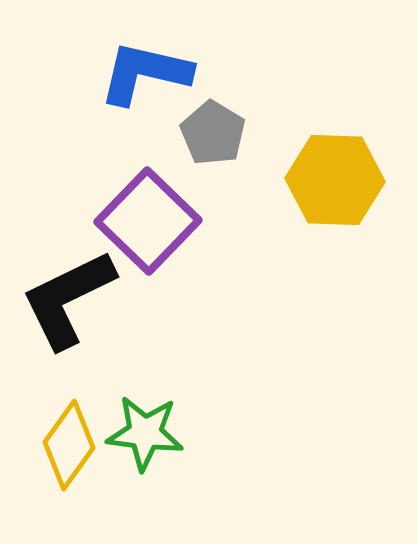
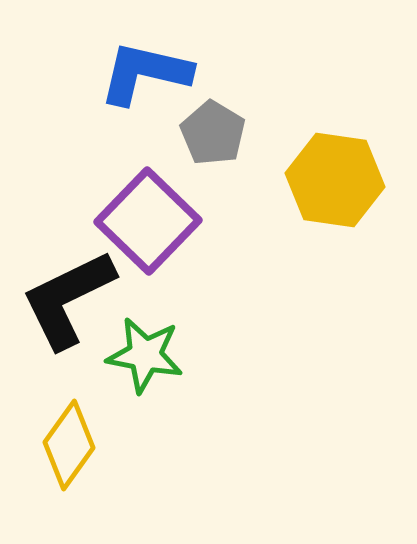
yellow hexagon: rotated 6 degrees clockwise
green star: moved 78 px up; rotated 4 degrees clockwise
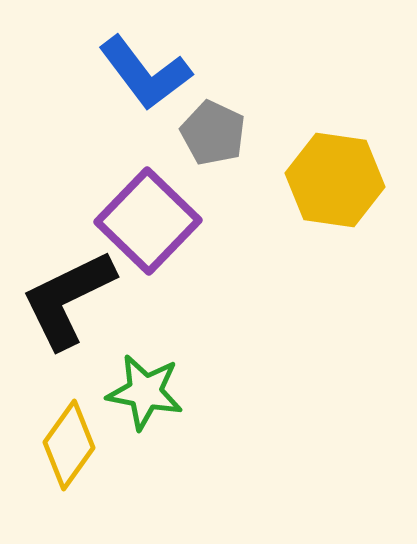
blue L-shape: rotated 140 degrees counterclockwise
gray pentagon: rotated 6 degrees counterclockwise
green star: moved 37 px down
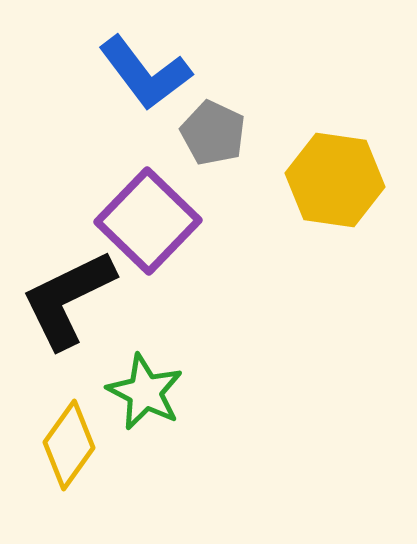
green star: rotated 16 degrees clockwise
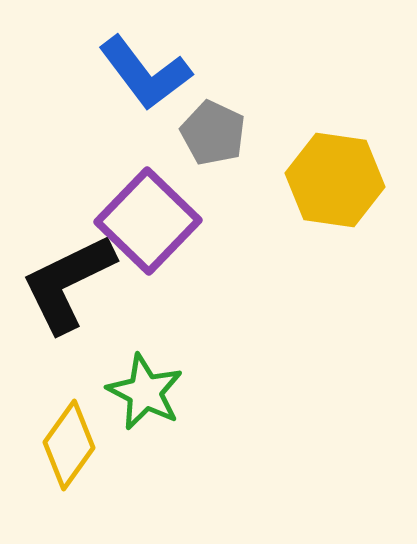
black L-shape: moved 16 px up
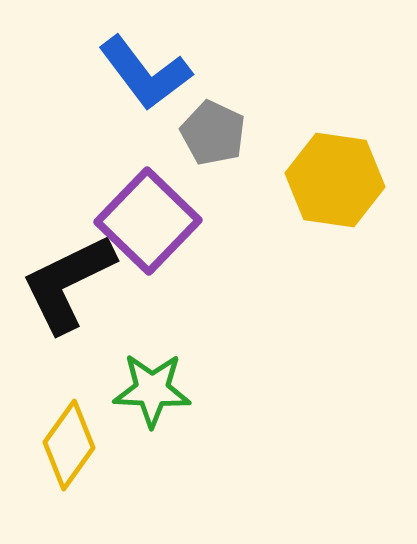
green star: moved 7 px right, 2 px up; rotated 24 degrees counterclockwise
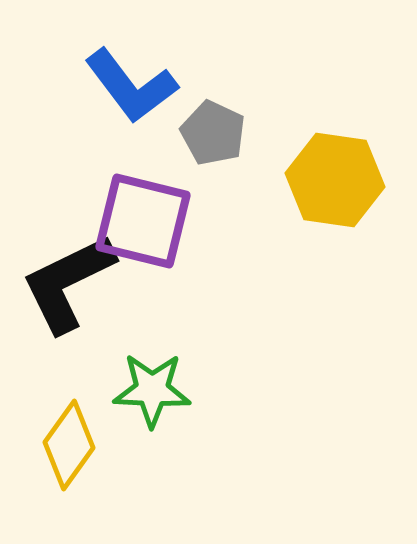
blue L-shape: moved 14 px left, 13 px down
purple square: moved 5 px left; rotated 30 degrees counterclockwise
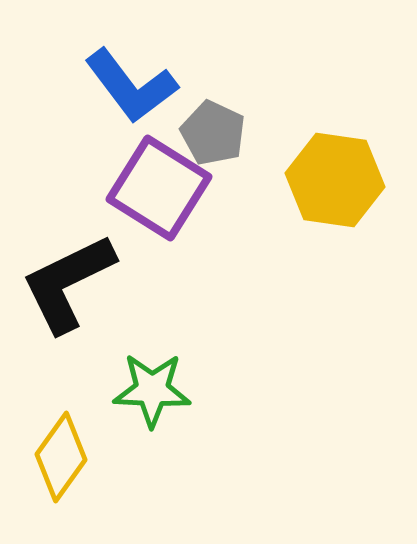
purple square: moved 16 px right, 33 px up; rotated 18 degrees clockwise
yellow diamond: moved 8 px left, 12 px down
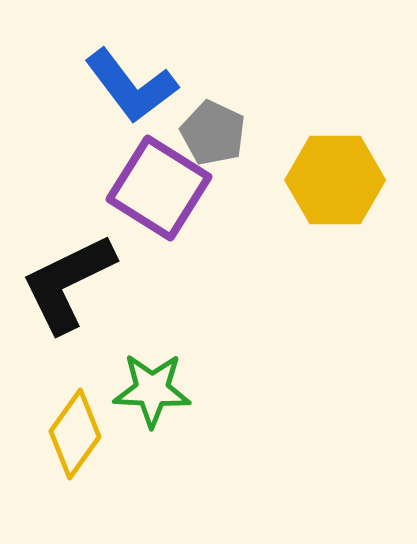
yellow hexagon: rotated 8 degrees counterclockwise
yellow diamond: moved 14 px right, 23 px up
